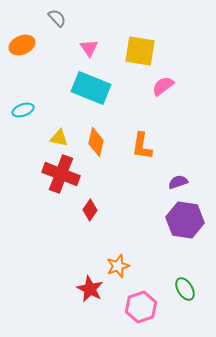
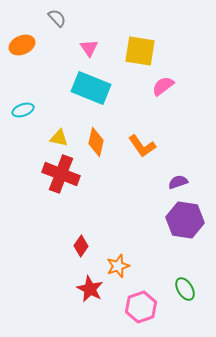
orange L-shape: rotated 44 degrees counterclockwise
red diamond: moved 9 px left, 36 px down
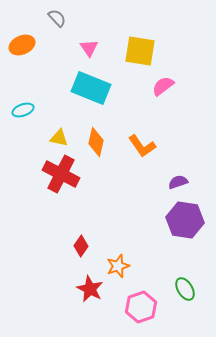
red cross: rotated 6 degrees clockwise
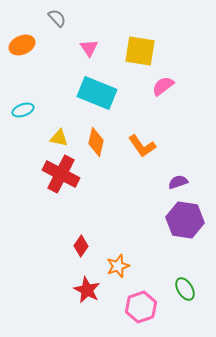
cyan rectangle: moved 6 px right, 5 px down
red star: moved 3 px left, 1 px down
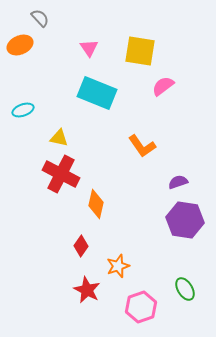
gray semicircle: moved 17 px left
orange ellipse: moved 2 px left
orange diamond: moved 62 px down
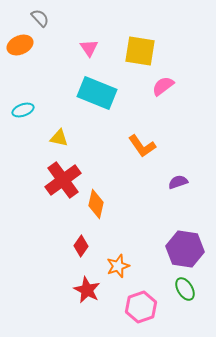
red cross: moved 2 px right, 6 px down; rotated 27 degrees clockwise
purple hexagon: moved 29 px down
